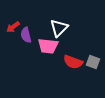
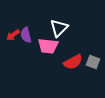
red arrow: moved 8 px down
red semicircle: rotated 48 degrees counterclockwise
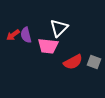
gray square: moved 1 px right
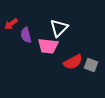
red arrow: moved 2 px left, 11 px up
gray square: moved 3 px left, 3 px down
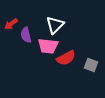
white triangle: moved 4 px left, 3 px up
red semicircle: moved 7 px left, 4 px up
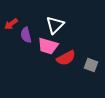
pink trapezoid: rotated 10 degrees clockwise
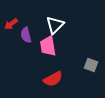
pink trapezoid: rotated 65 degrees clockwise
red semicircle: moved 13 px left, 21 px down
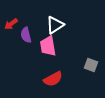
white triangle: rotated 12 degrees clockwise
